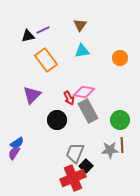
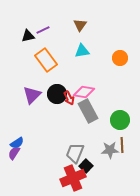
black circle: moved 26 px up
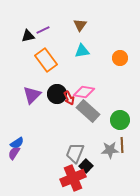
gray rectangle: rotated 20 degrees counterclockwise
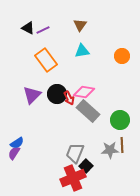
black triangle: moved 8 px up; rotated 40 degrees clockwise
orange circle: moved 2 px right, 2 px up
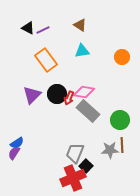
brown triangle: rotated 32 degrees counterclockwise
orange circle: moved 1 px down
red arrow: rotated 48 degrees clockwise
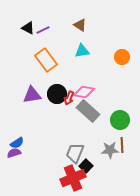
purple triangle: rotated 36 degrees clockwise
purple semicircle: rotated 40 degrees clockwise
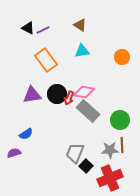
blue semicircle: moved 9 px right, 9 px up
red cross: moved 37 px right
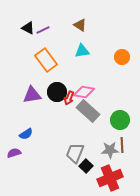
black circle: moved 2 px up
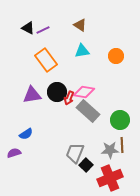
orange circle: moved 6 px left, 1 px up
black square: moved 1 px up
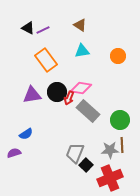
orange circle: moved 2 px right
pink diamond: moved 3 px left, 4 px up
